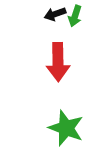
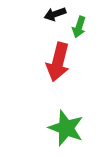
green arrow: moved 4 px right, 11 px down
red arrow: rotated 15 degrees clockwise
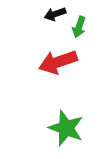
red arrow: rotated 57 degrees clockwise
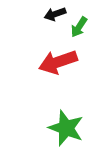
green arrow: rotated 15 degrees clockwise
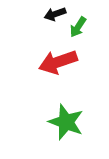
green arrow: moved 1 px left
green star: moved 6 px up
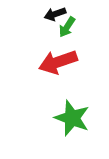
green arrow: moved 11 px left
green star: moved 6 px right, 4 px up
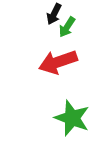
black arrow: moved 1 px left; rotated 45 degrees counterclockwise
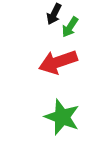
green arrow: moved 3 px right
green star: moved 10 px left, 1 px up
